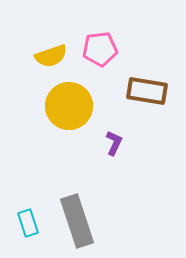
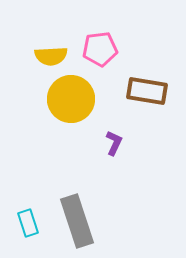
yellow semicircle: rotated 16 degrees clockwise
yellow circle: moved 2 px right, 7 px up
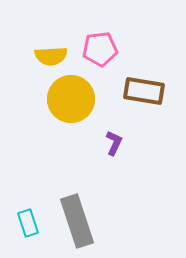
brown rectangle: moved 3 px left
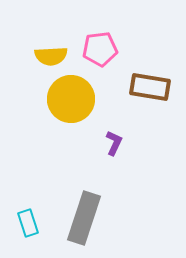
brown rectangle: moved 6 px right, 4 px up
gray rectangle: moved 7 px right, 3 px up; rotated 36 degrees clockwise
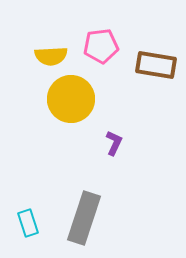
pink pentagon: moved 1 px right, 3 px up
brown rectangle: moved 6 px right, 22 px up
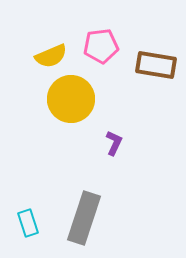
yellow semicircle: rotated 20 degrees counterclockwise
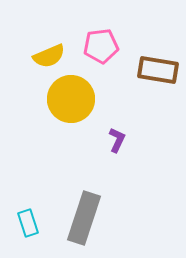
yellow semicircle: moved 2 px left
brown rectangle: moved 2 px right, 5 px down
purple L-shape: moved 3 px right, 3 px up
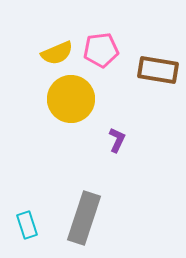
pink pentagon: moved 4 px down
yellow semicircle: moved 8 px right, 3 px up
cyan rectangle: moved 1 px left, 2 px down
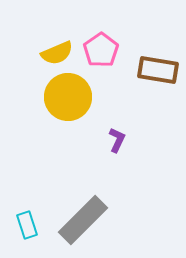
pink pentagon: rotated 28 degrees counterclockwise
yellow circle: moved 3 px left, 2 px up
gray rectangle: moved 1 px left, 2 px down; rotated 27 degrees clockwise
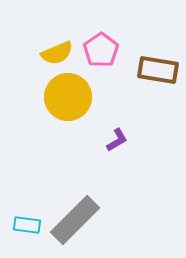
purple L-shape: rotated 35 degrees clockwise
gray rectangle: moved 8 px left
cyan rectangle: rotated 64 degrees counterclockwise
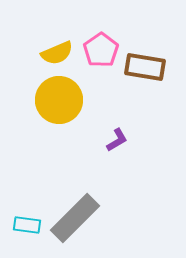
brown rectangle: moved 13 px left, 3 px up
yellow circle: moved 9 px left, 3 px down
gray rectangle: moved 2 px up
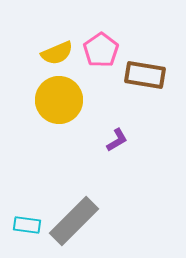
brown rectangle: moved 8 px down
gray rectangle: moved 1 px left, 3 px down
